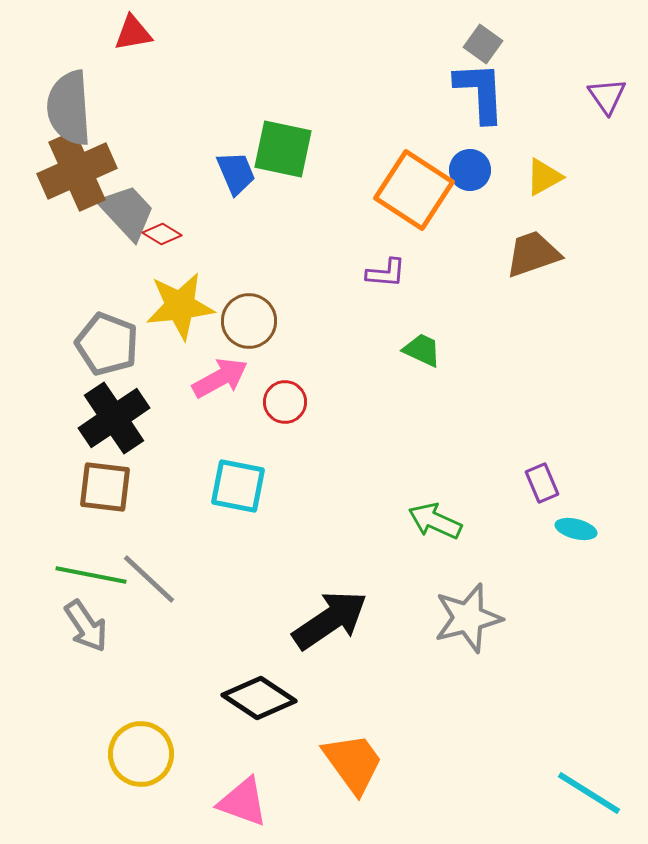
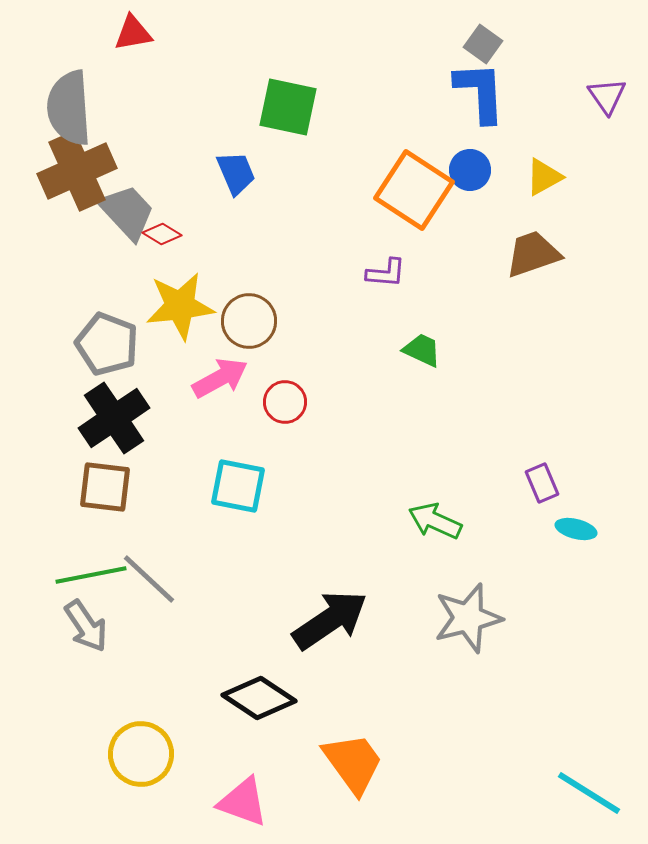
green square: moved 5 px right, 42 px up
green line: rotated 22 degrees counterclockwise
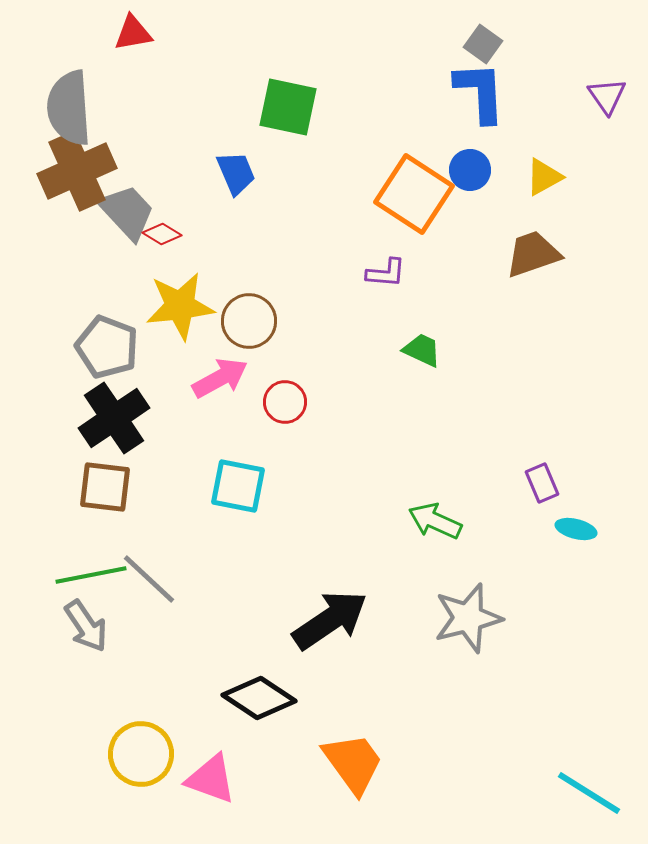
orange square: moved 4 px down
gray pentagon: moved 3 px down
pink triangle: moved 32 px left, 23 px up
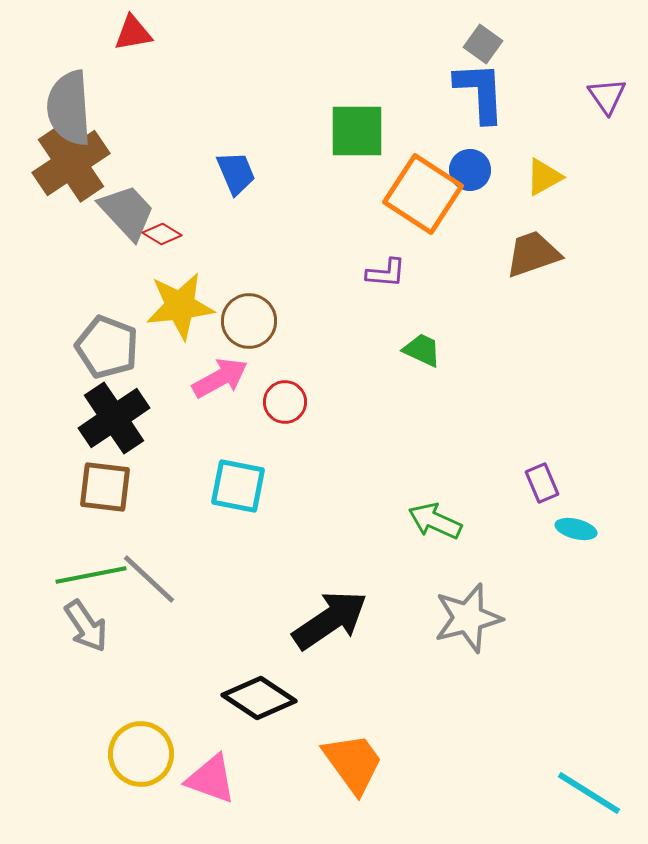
green square: moved 69 px right, 24 px down; rotated 12 degrees counterclockwise
brown cross: moved 6 px left, 8 px up; rotated 10 degrees counterclockwise
orange square: moved 9 px right
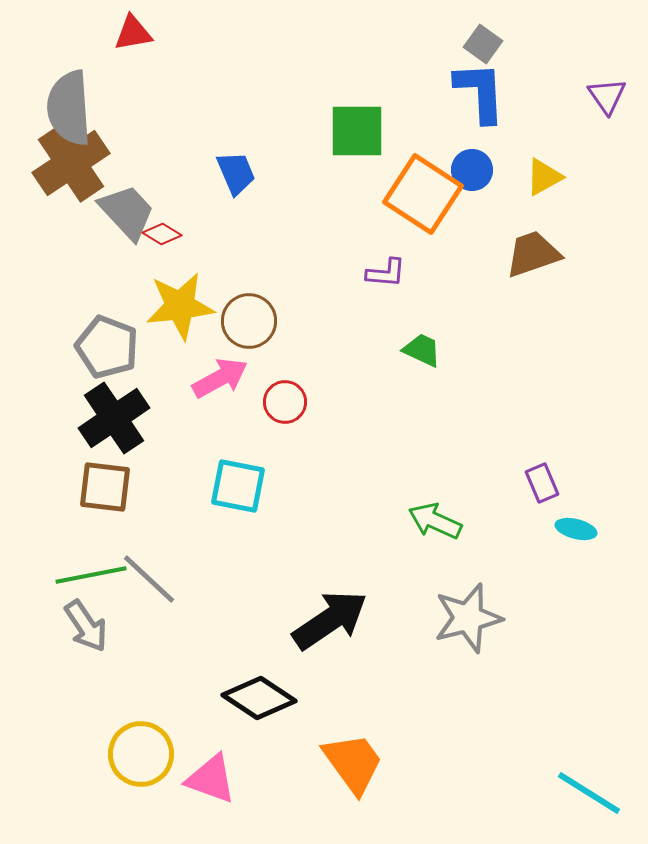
blue circle: moved 2 px right
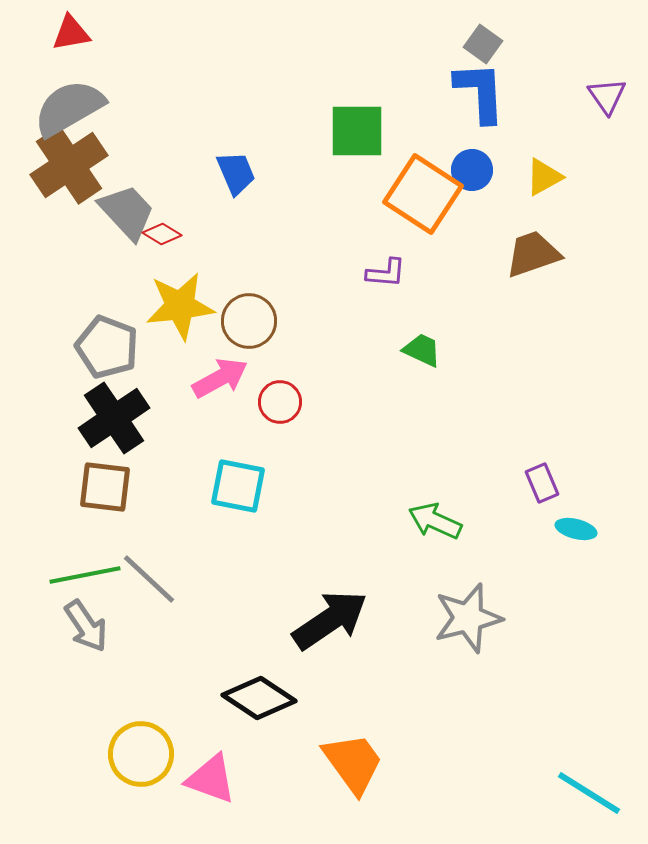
red triangle: moved 62 px left
gray semicircle: rotated 64 degrees clockwise
brown cross: moved 2 px left, 2 px down
red circle: moved 5 px left
green line: moved 6 px left
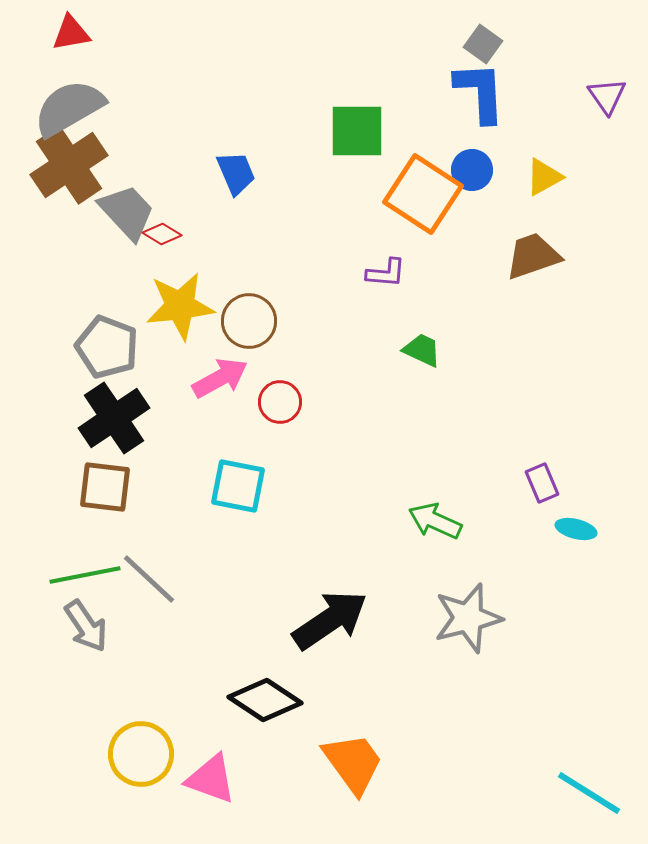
brown trapezoid: moved 2 px down
black diamond: moved 6 px right, 2 px down
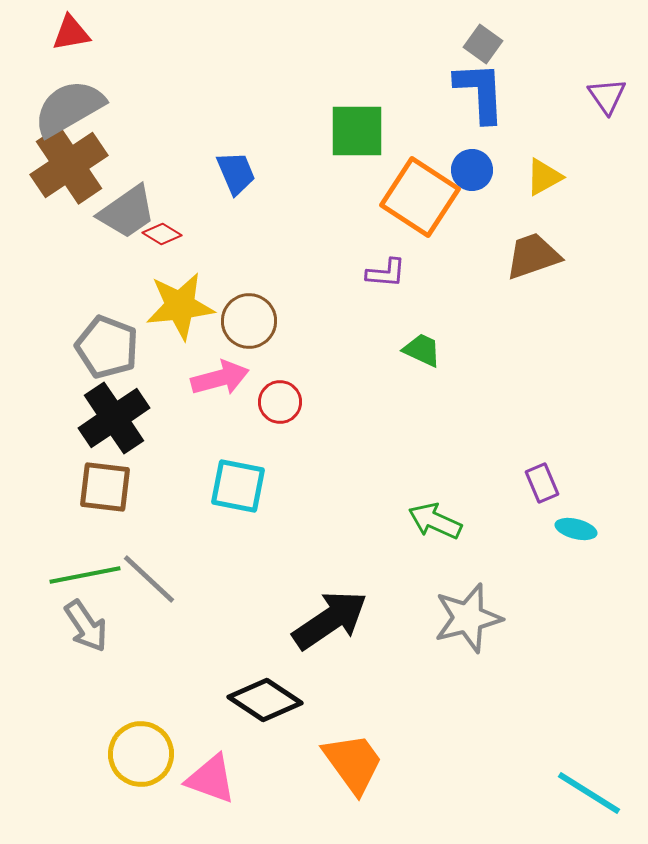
orange square: moved 3 px left, 3 px down
gray trapezoid: rotated 98 degrees clockwise
pink arrow: rotated 14 degrees clockwise
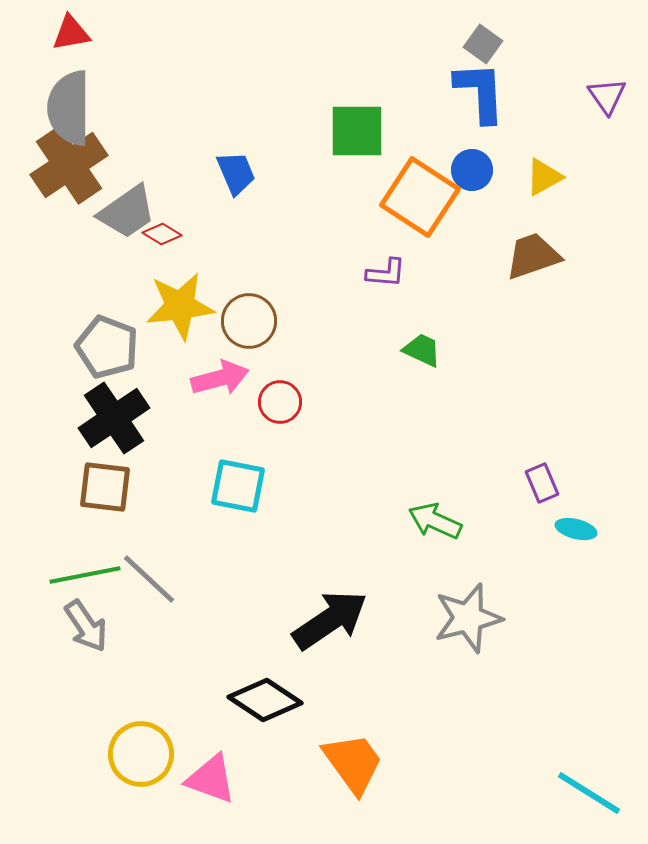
gray semicircle: rotated 60 degrees counterclockwise
